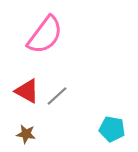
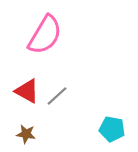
pink semicircle: rotated 6 degrees counterclockwise
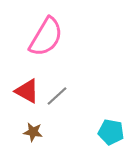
pink semicircle: moved 1 px right, 2 px down
cyan pentagon: moved 1 px left, 3 px down
brown star: moved 7 px right, 2 px up
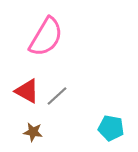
cyan pentagon: moved 4 px up
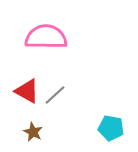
pink semicircle: rotated 120 degrees counterclockwise
gray line: moved 2 px left, 1 px up
brown star: rotated 18 degrees clockwise
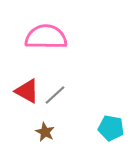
brown star: moved 12 px right
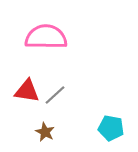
red triangle: rotated 20 degrees counterclockwise
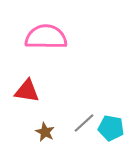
gray line: moved 29 px right, 28 px down
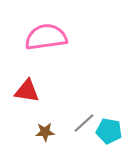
pink semicircle: rotated 9 degrees counterclockwise
cyan pentagon: moved 2 px left, 3 px down
brown star: rotated 30 degrees counterclockwise
